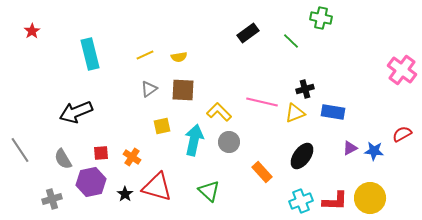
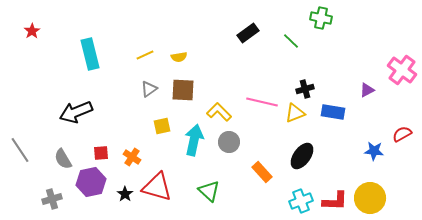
purple triangle: moved 17 px right, 58 px up
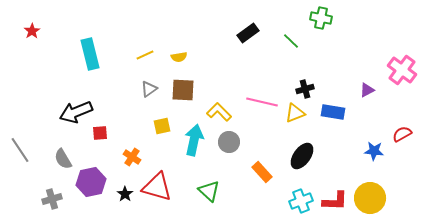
red square: moved 1 px left, 20 px up
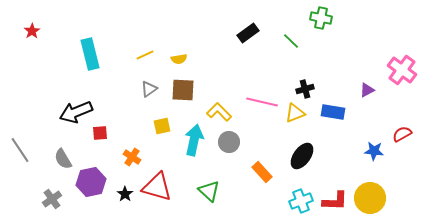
yellow semicircle: moved 2 px down
gray cross: rotated 18 degrees counterclockwise
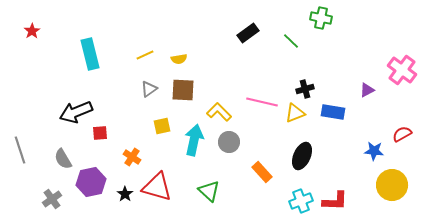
gray line: rotated 16 degrees clockwise
black ellipse: rotated 12 degrees counterclockwise
yellow circle: moved 22 px right, 13 px up
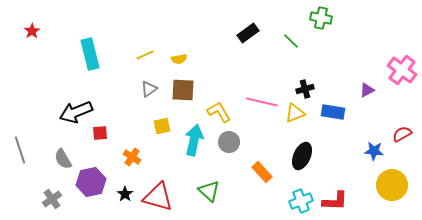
yellow L-shape: rotated 15 degrees clockwise
red triangle: moved 1 px right, 10 px down
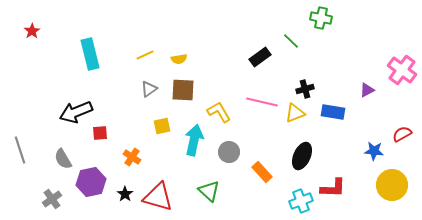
black rectangle: moved 12 px right, 24 px down
gray circle: moved 10 px down
red L-shape: moved 2 px left, 13 px up
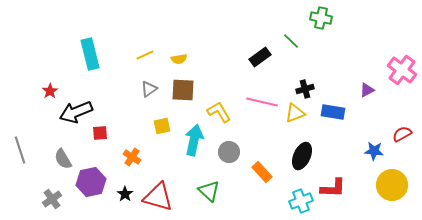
red star: moved 18 px right, 60 px down
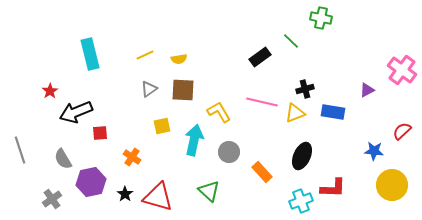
red semicircle: moved 3 px up; rotated 12 degrees counterclockwise
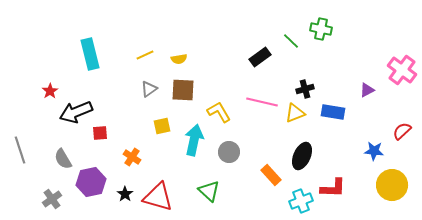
green cross: moved 11 px down
orange rectangle: moved 9 px right, 3 px down
